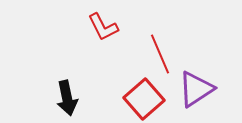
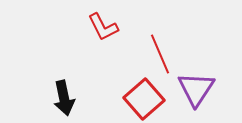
purple triangle: rotated 24 degrees counterclockwise
black arrow: moved 3 px left
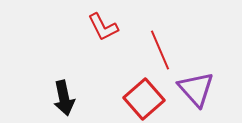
red line: moved 4 px up
purple triangle: rotated 15 degrees counterclockwise
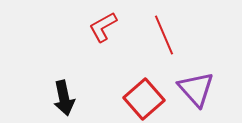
red L-shape: rotated 88 degrees clockwise
red line: moved 4 px right, 15 px up
